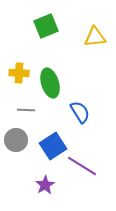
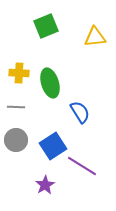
gray line: moved 10 px left, 3 px up
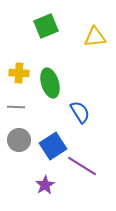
gray circle: moved 3 px right
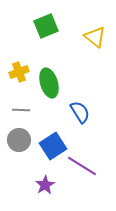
yellow triangle: rotated 45 degrees clockwise
yellow cross: moved 1 px up; rotated 24 degrees counterclockwise
green ellipse: moved 1 px left
gray line: moved 5 px right, 3 px down
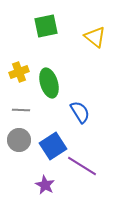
green square: rotated 10 degrees clockwise
purple star: rotated 12 degrees counterclockwise
